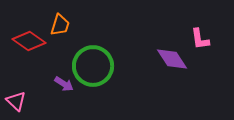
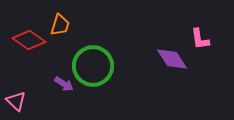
red diamond: moved 1 px up
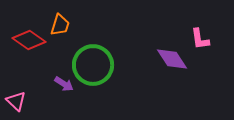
green circle: moved 1 px up
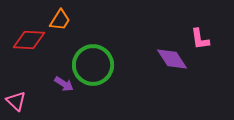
orange trapezoid: moved 5 px up; rotated 15 degrees clockwise
red diamond: rotated 32 degrees counterclockwise
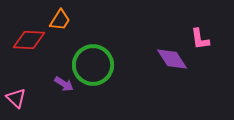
pink triangle: moved 3 px up
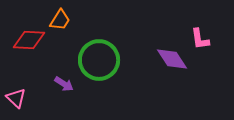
green circle: moved 6 px right, 5 px up
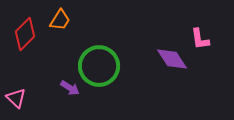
red diamond: moved 4 px left, 6 px up; rotated 48 degrees counterclockwise
green circle: moved 6 px down
purple arrow: moved 6 px right, 4 px down
